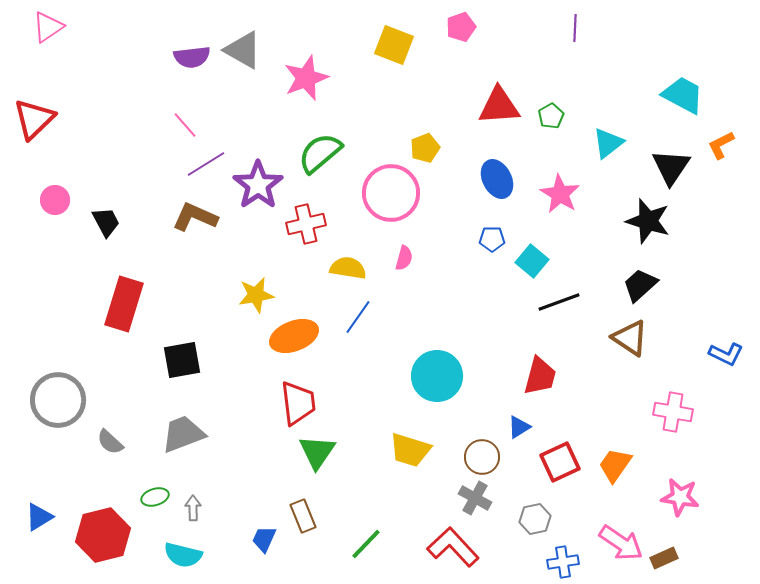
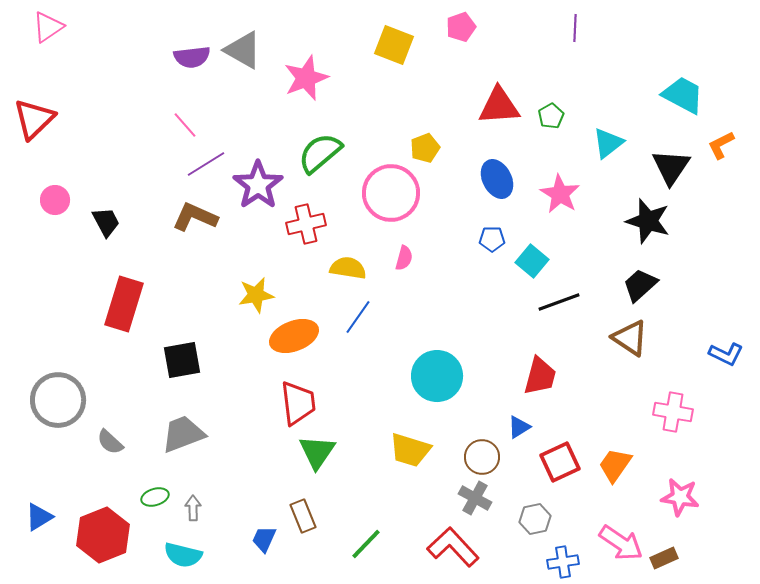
red hexagon at (103, 535): rotated 8 degrees counterclockwise
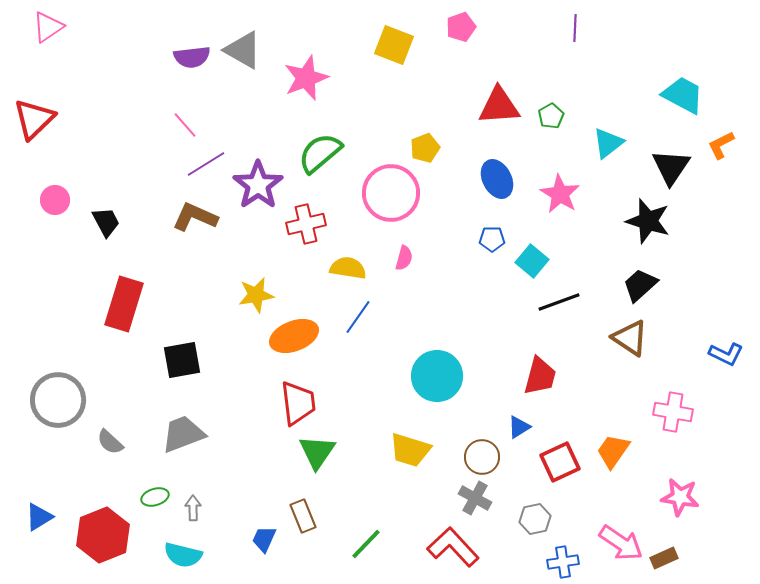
orange trapezoid at (615, 465): moved 2 px left, 14 px up
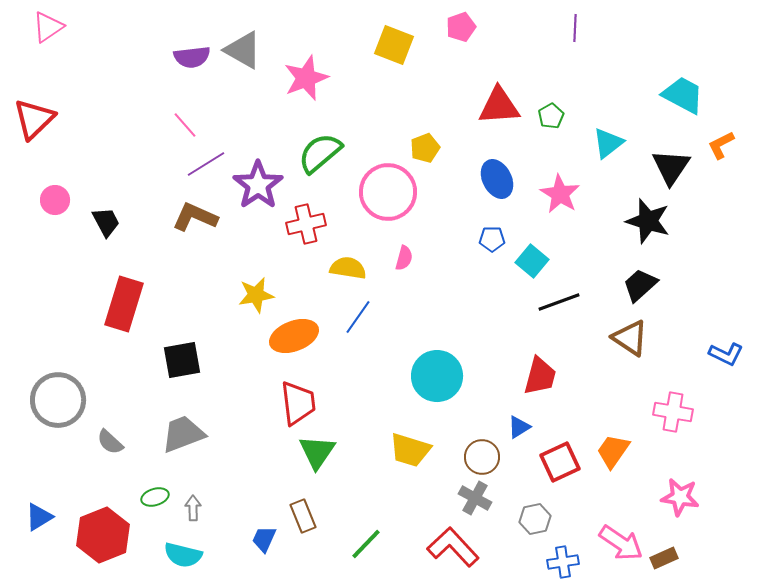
pink circle at (391, 193): moved 3 px left, 1 px up
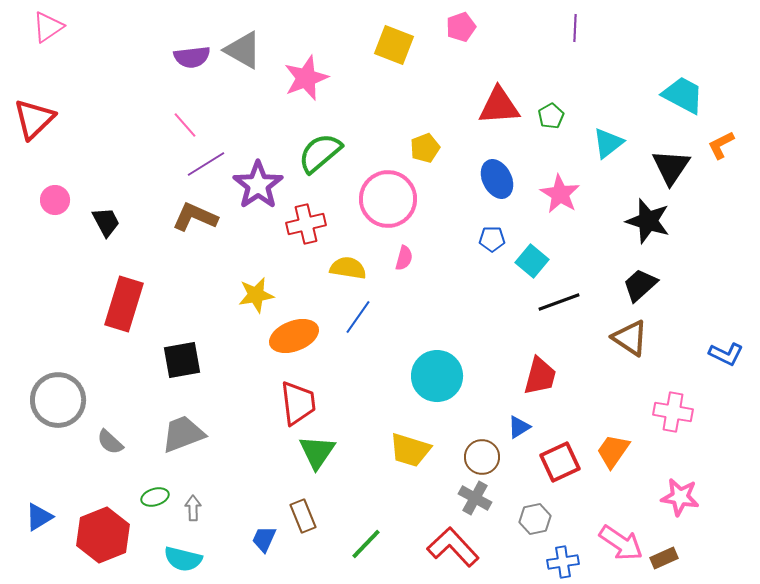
pink circle at (388, 192): moved 7 px down
cyan semicircle at (183, 555): moved 4 px down
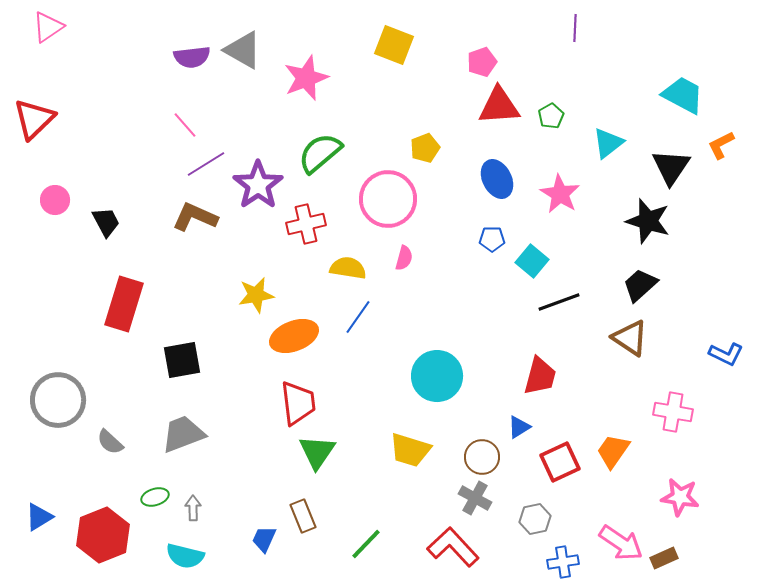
pink pentagon at (461, 27): moved 21 px right, 35 px down
cyan semicircle at (183, 559): moved 2 px right, 3 px up
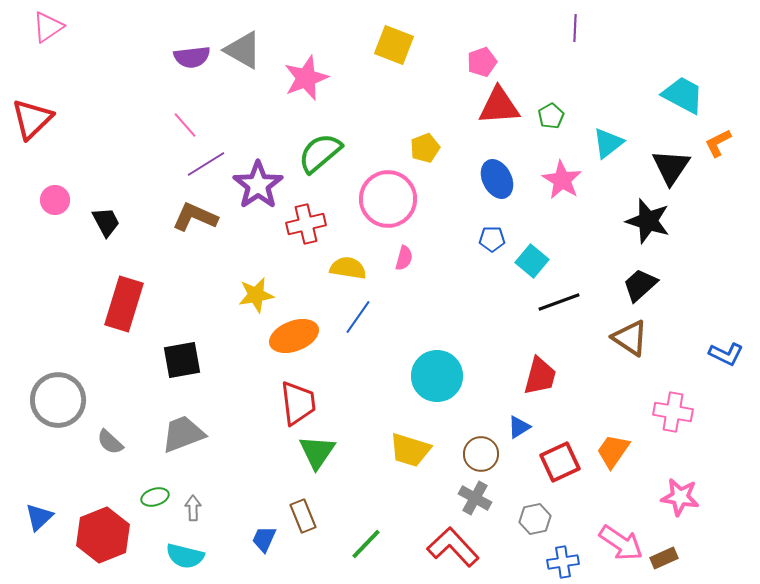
red triangle at (34, 119): moved 2 px left
orange L-shape at (721, 145): moved 3 px left, 2 px up
pink star at (560, 194): moved 2 px right, 14 px up
brown circle at (482, 457): moved 1 px left, 3 px up
blue triangle at (39, 517): rotated 12 degrees counterclockwise
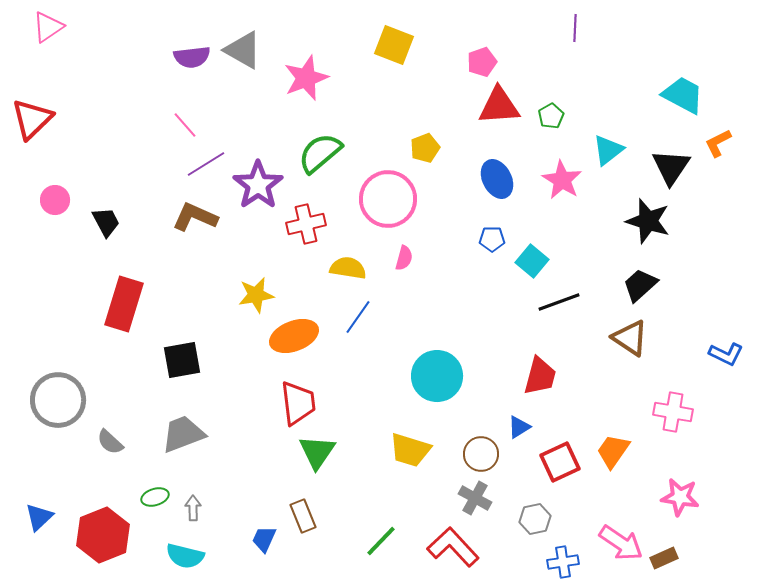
cyan triangle at (608, 143): moved 7 px down
green line at (366, 544): moved 15 px right, 3 px up
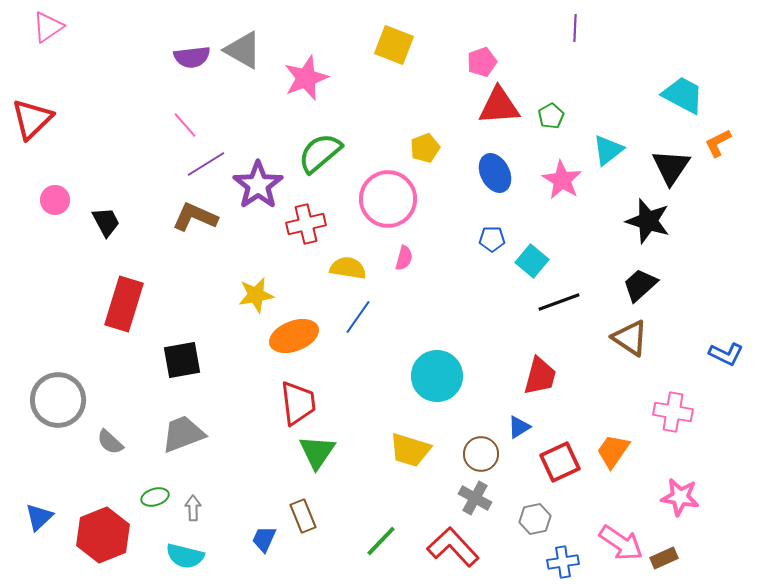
blue ellipse at (497, 179): moved 2 px left, 6 px up
